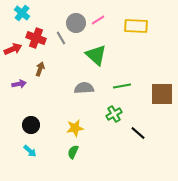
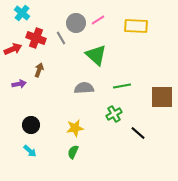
brown arrow: moved 1 px left, 1 px down
brown square: moved 3 px down
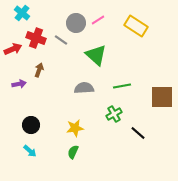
yellow rectangle: rotated 30 degrees clockwise
gray line: moved 2 px down; rotated 24 degrees counterclockwise
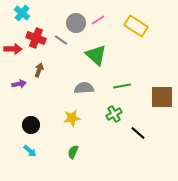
red arrow: rotated 24 degrees clockwise
yellow star: moved 3 px left, 10 px up
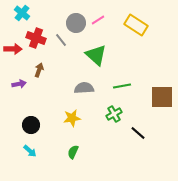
yellow rectangle: moved 1 px up
gray line: rotated 16 degrees clockwise
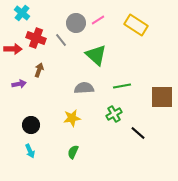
cyan arrow: rotated 24 degrees clockwise
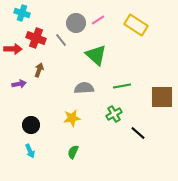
cyan cross: rotated 21 degrees counterclockwise
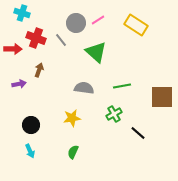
green triangle: moved 3 px up
gray semicircle: rotated 12 degrees clockwise
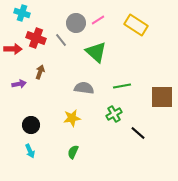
brown arrow: moved 1 px right, 2 px down
